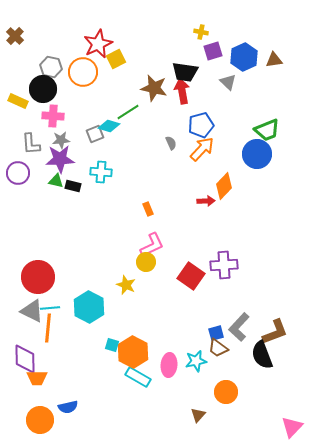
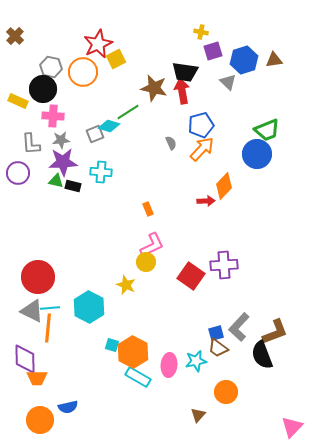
blue hexagon at (244, 57): moved 3 px down; rotated 8 degrees clockwise
purple star at (60, 159): moved 3 px right, 3 px down
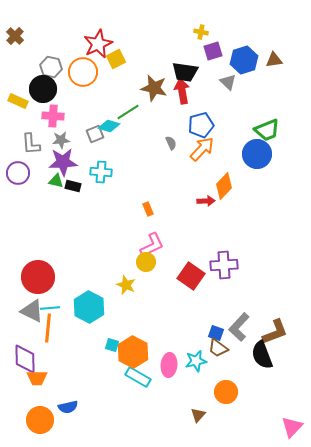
blue square at (216, 333): rotated 35 degrees clockwise
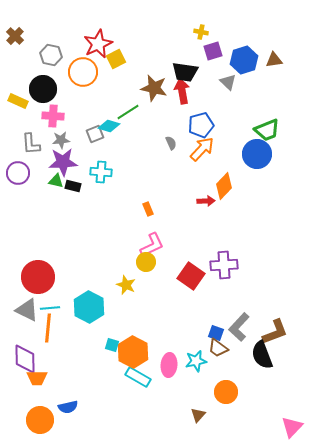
gray hexagon at (51, 67): moved 12 px up
gray triangle at (32, 311): moved 5 px left, 1 px up
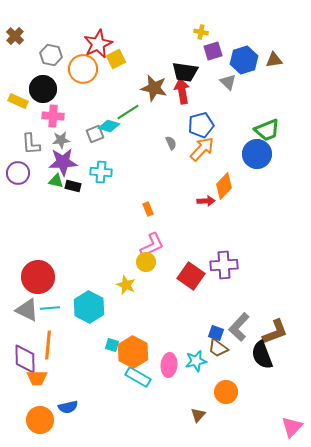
orange circle at (83, 72): moved 3 px up
orange line at (48, 328): moved 17 px down
